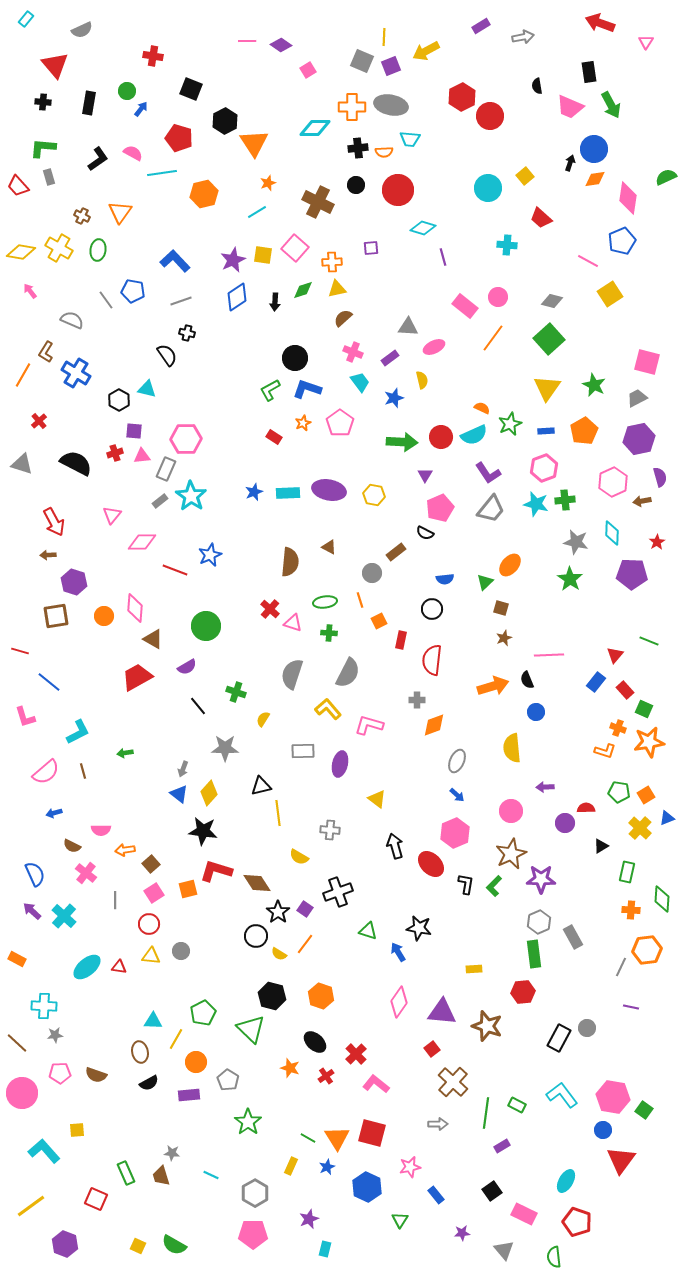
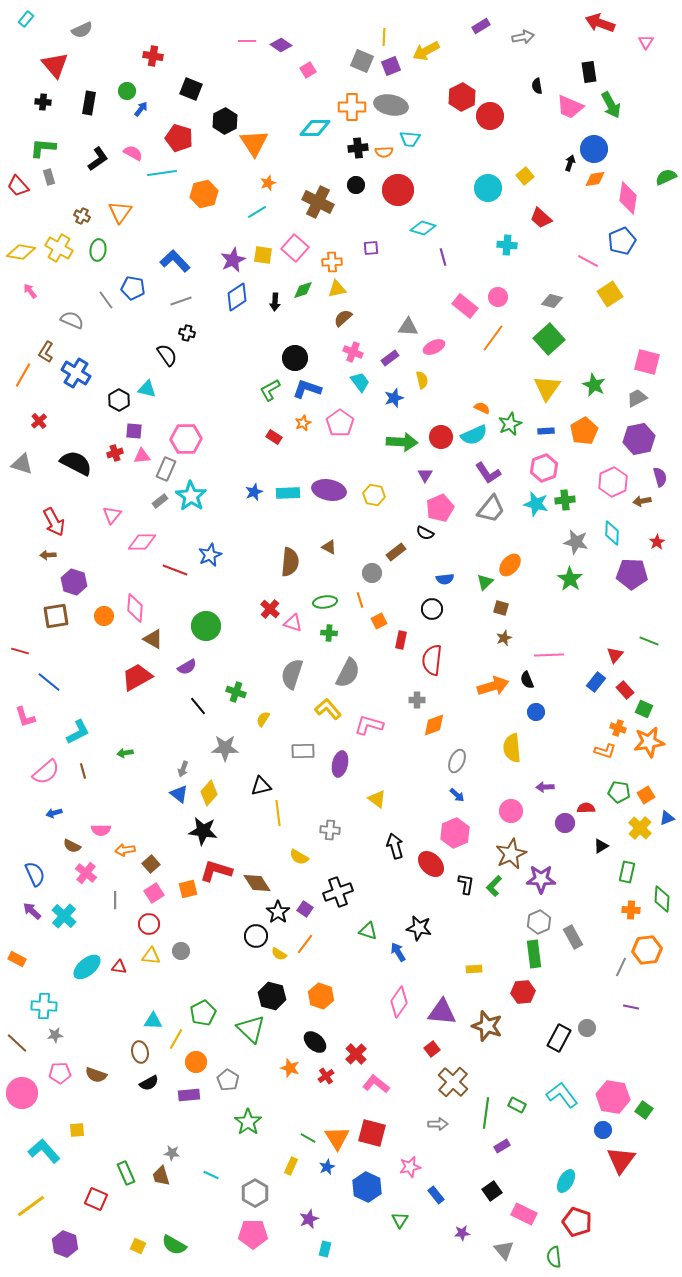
blue pentagon at (133, 291): moved 3 px up
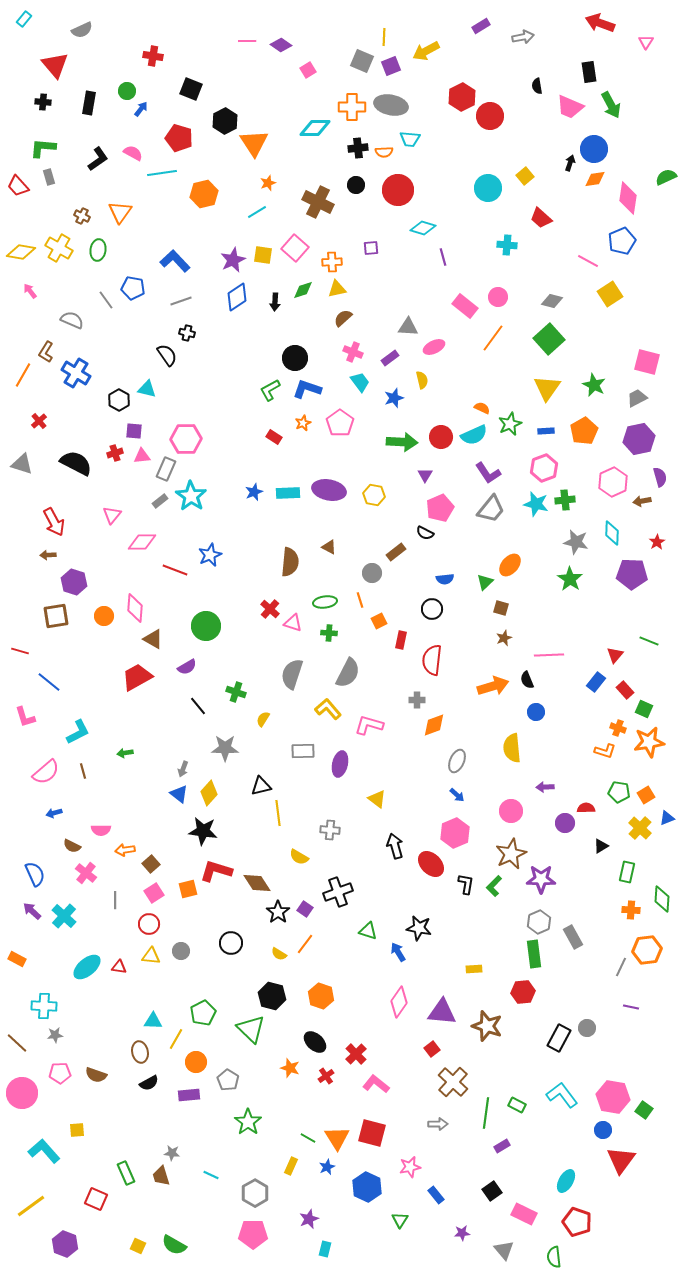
cyan rectangle at (26, 19): moved 2 px left
black circle at (256, 936): moved 25 px left, 7 px down
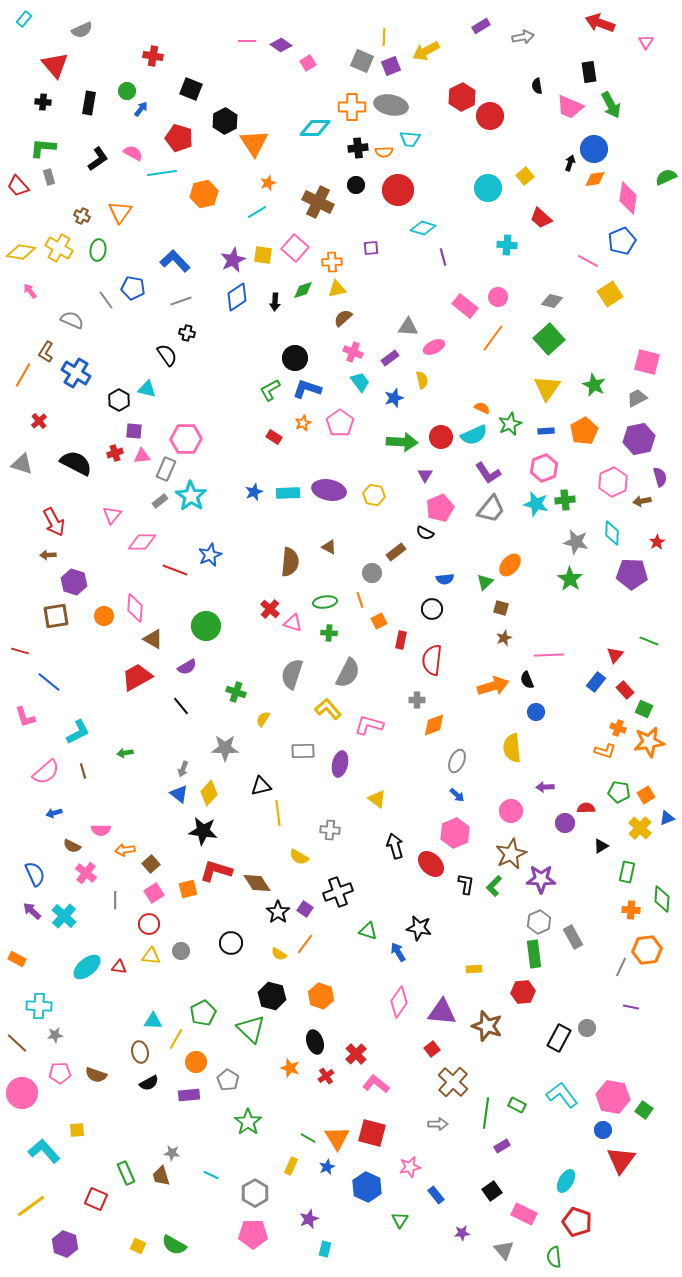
pink square at (308, 70): moved 7 px up
black line at (198, 706): moved 17 px left
cyan cross at (44, 1006): moved 5 px left
black ellipse at (315, 1042): rotated 30 degrees clockwise
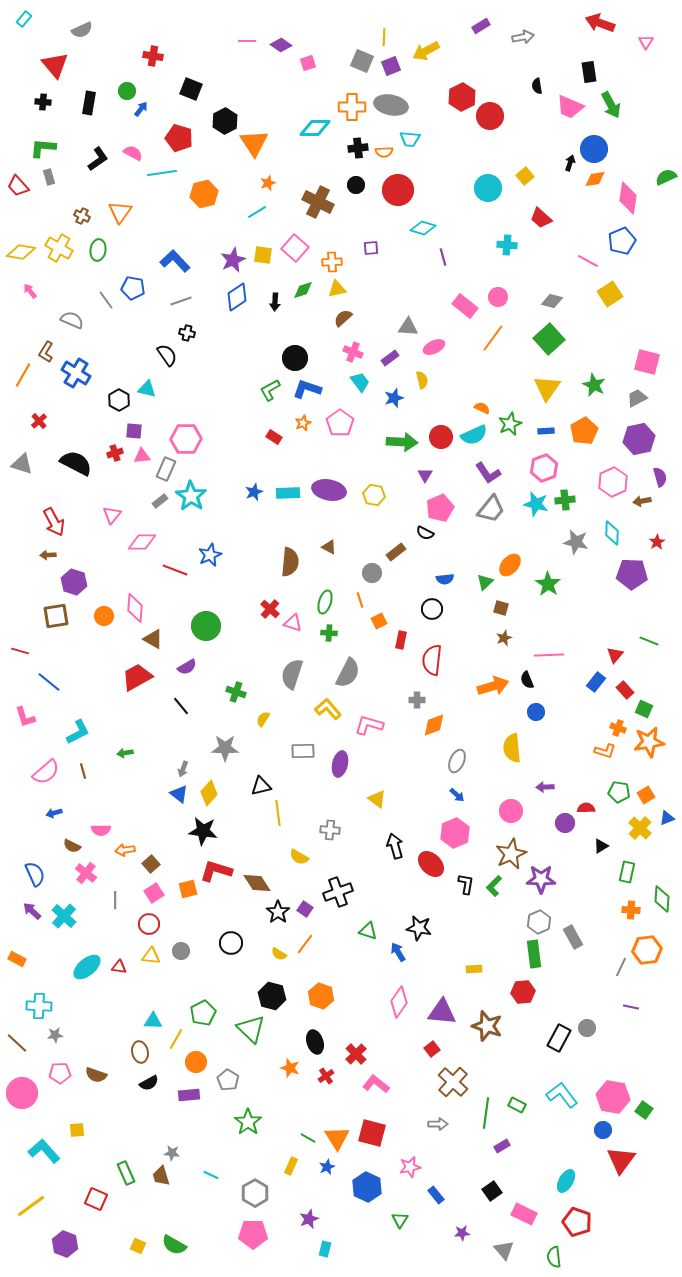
pink square at (308, 63): rotated 14 degrees clockwise
green star at (570, 579): moved 22 px left, 5 px down
green ellipse at (325, 602): rotated 65 degrees counterclockwise
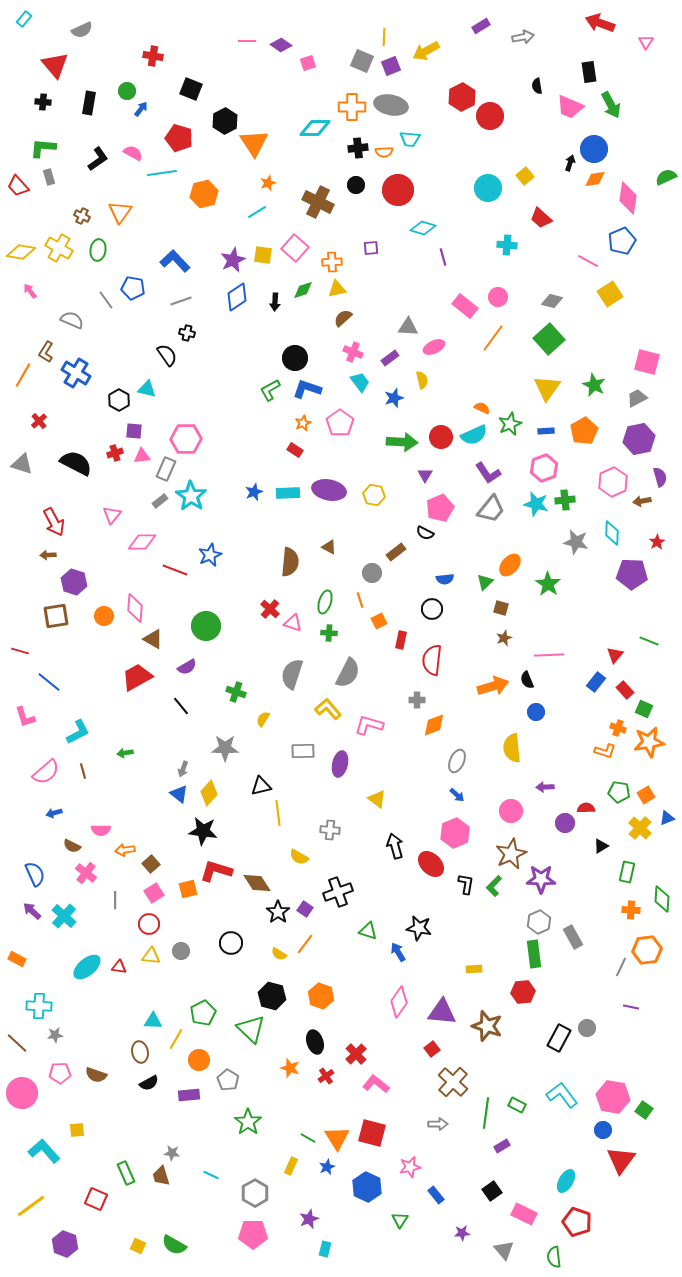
red rectangle at (274, 437): moved 21 px right, 13 px down
orange circle at (196, 1062): moved 3 px right, 2 px up
